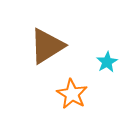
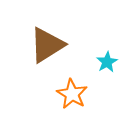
brown triangle: moved 1 px up
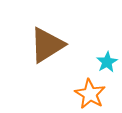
orange star: moved 18 px right
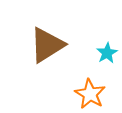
cyan star: moved 9 px up
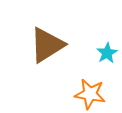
orange star: rotated 20 degrees counterclockwise
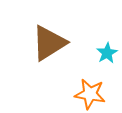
brown triangle: moved 2 px right, 2 px up
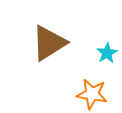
orange star: moved 2 px right
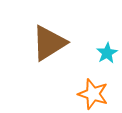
orange star: moved 1 px right; rotated 8 degrees clockwise
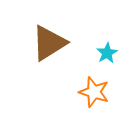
orange star: moved 1 px right, 2 px up
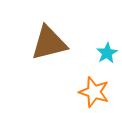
brown triangle: rotated 18 degrees clockwise
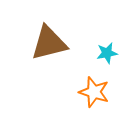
cyan star: rotated 20 degrees clockwise
